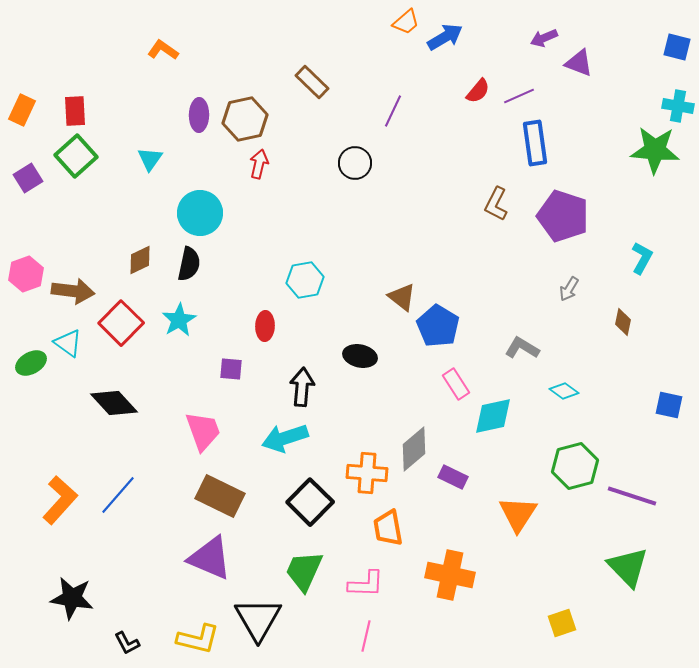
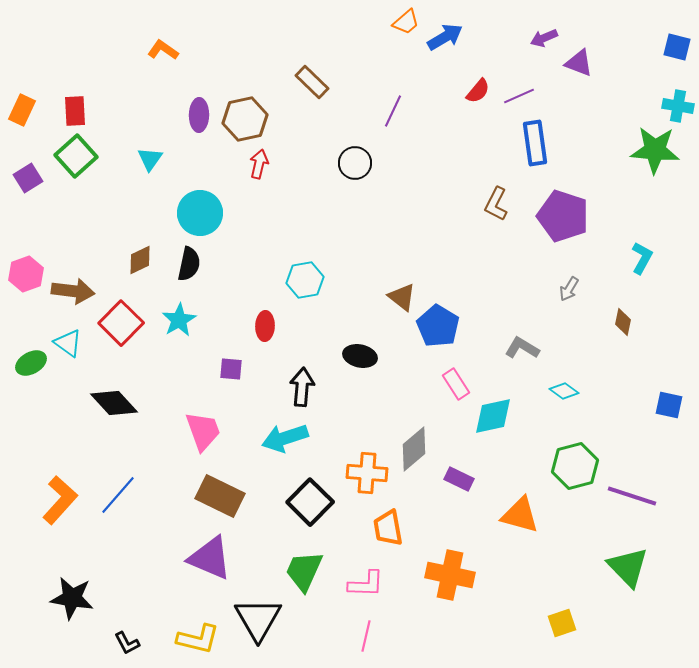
purple rectangle at (453, 477): moved 6 px right, 2 px down
orange triangle at (518, 514): moved 2 px right, 1 px down; rotated 48 degrees counterclockwise
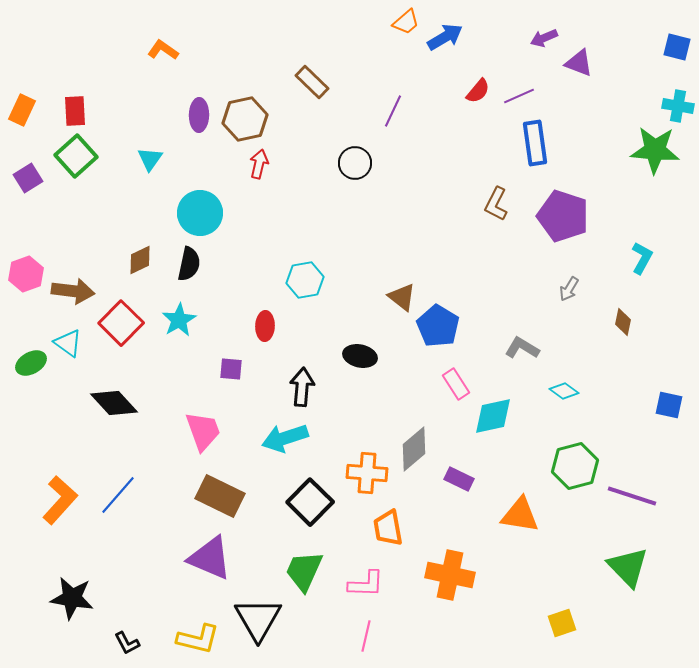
orange triangle at (520, 515): rotated 6 degrees counterclockwise
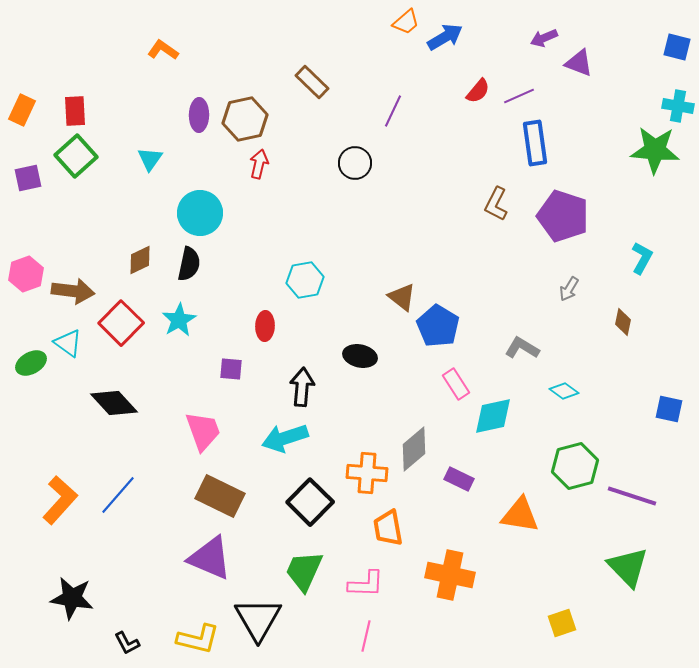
purple square at (28, 178): rotated 20 degrees clockwise
blue square at (669, 405): moved 4 px down
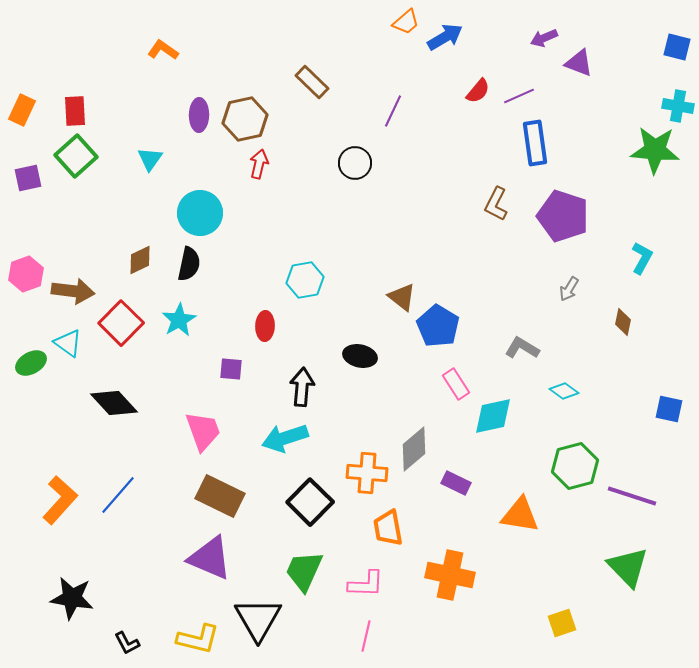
purple rectangle at (459, 479): moved 3 px left, 4 px down
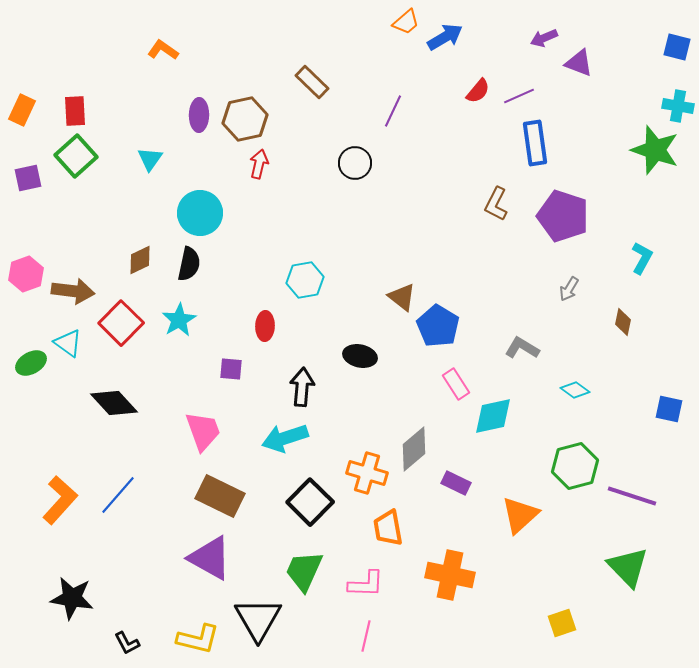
green star at (655, 150): rotated 15 degrees clockwise
cyan diamond at (564, 391): moved 11 px right, 1 px up
orange cross at (367, 473): rotated 12 degrees clockwise
orange triangle at (520, 515): rotated 51 degrees counterclockwise
purple triangle at (210, 558): rotated 6 degrees clockwise
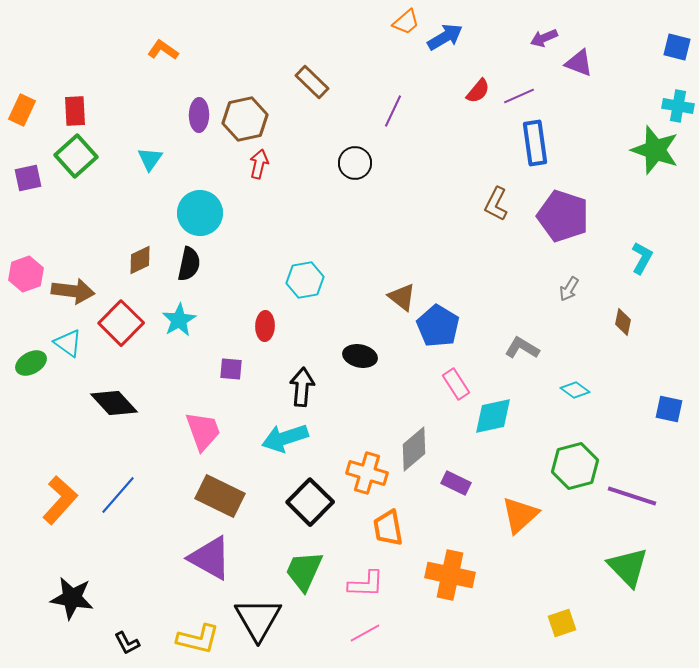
pink line at (366, 636): moved 1 px left, 3 px up; rotated 48 degrees clockwise
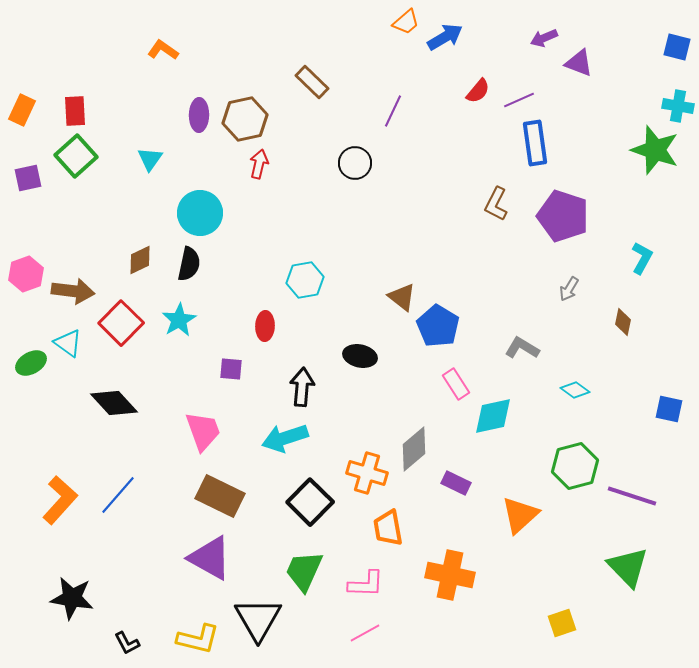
purple line at (519, 96): moved 4 px down
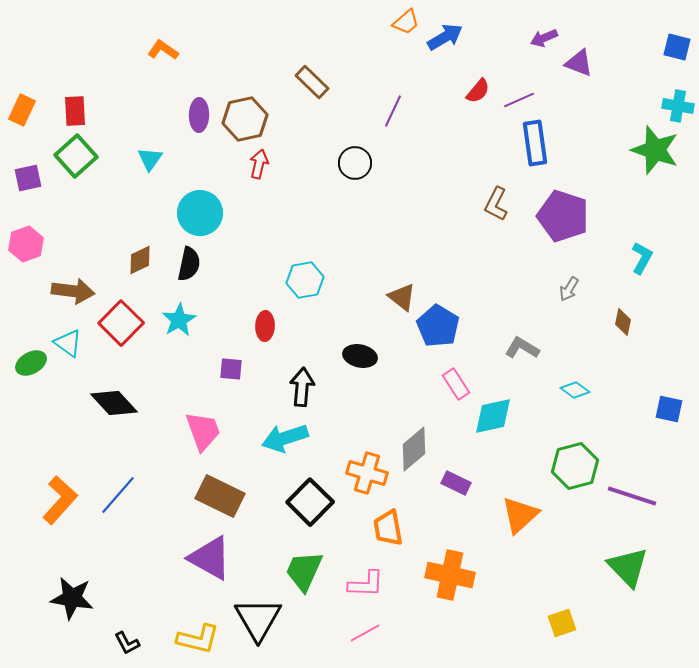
pink hexagon at (26, 274): moved 30 px up
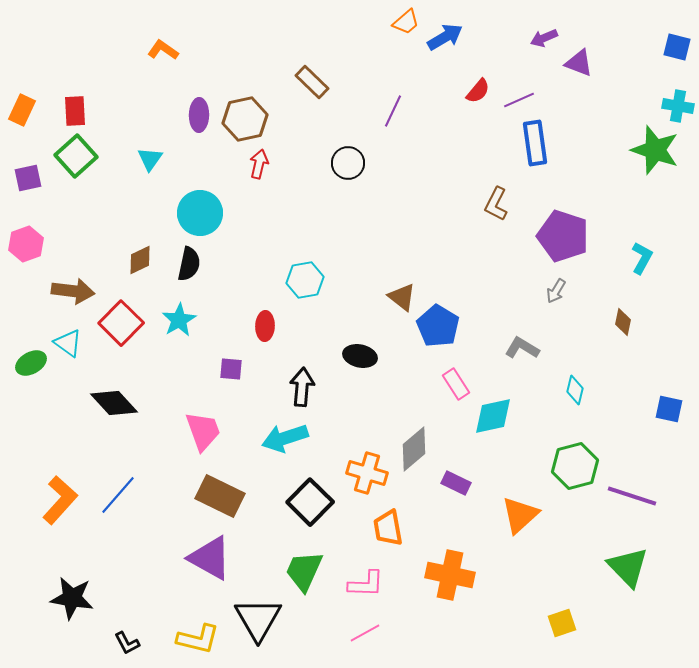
black circle at (355, 163): moved 7 px left
purple pentagon at (563, 216): moved 20 px down
gray arrow at (569, 289): moved 13 px left, 2 px down
cyan diamond at (575, 390): rotated 68 degrees clockwise
